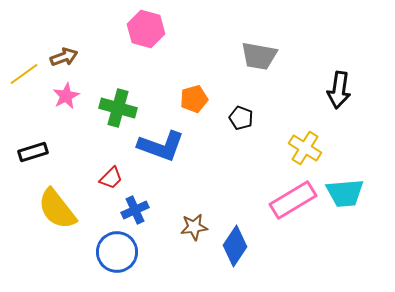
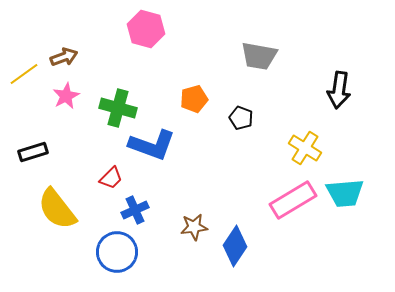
blue L-shape: moved 9 px left, 1 px up
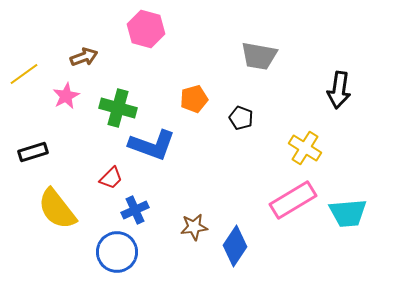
brown arrow: moved 20 px right
cyan trapezoid: moved 3 px right, 20 px down
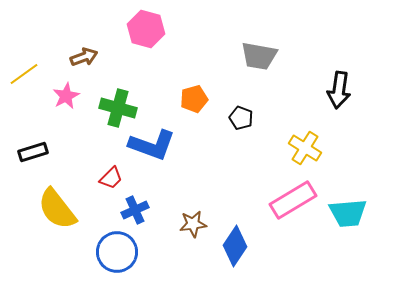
brown star: moved 1 px left, 3 px up
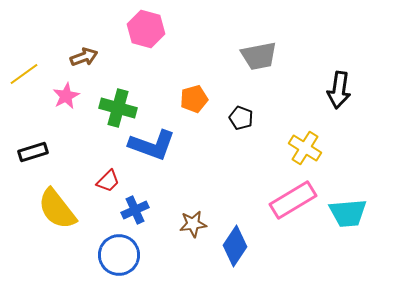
gray trapezoid: rotated 21 degrees counterclockwise
red trapezoid: moved 3 px left, 3 px down
blue circle: moved 2 px right, 3 px down
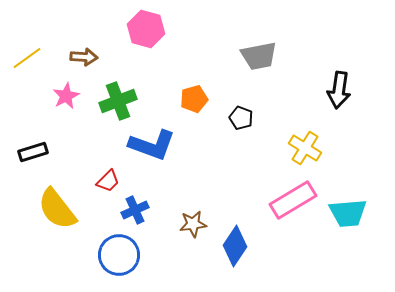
brown arrow: rotated 24 degrees clockwise
yellow line: moved 3 px right, 16 px up
green cross: moved 7 px up; rotated 36 degrees counterclockwise
